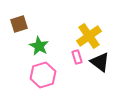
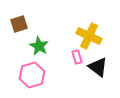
yellow cross: rotated 30 degrees counterclockwise
black triangle: moved 2 px left, 5 px down
pink hexagon: moved 11 px left
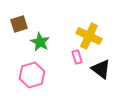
green star: moved 1 px right, 4 px up
black triangle: moved 3 px right, 2 px down
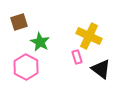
brown square: moved 2 px up
pink hexagon: moved 6 px left, 8 px up; rotated 15 degrees counterclockwise
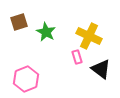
green star: moved 6 px right, 10 px up
pink hexagon: moved 12 px down; rotated 10 degrees clockwise
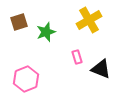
green star: rotated 24 degrees clockwise
yellow cross: moved 16 px up; rotated 35 degrees clockwise
black triangle: rotated 15 degrees counterclockwise
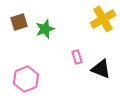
yellow cross: moved 14 px right, 1 px up
green star: moved 1 px left, 3 px up
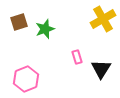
black triangle: rotated 40 degrees clockwise
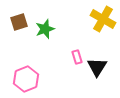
yellow cross: rotated 30 degrees counterclockwise
black triangle: moved 4 px left, 2 px up
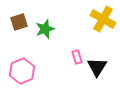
pink hexagon: moved 4 px left, 8 px up
